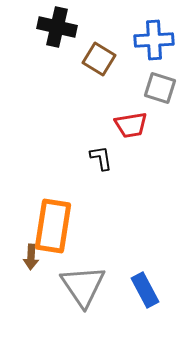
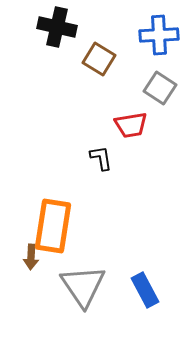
blue cross: moved 5 px right, 5 px up
gray square: rotated 16 degrees clockwise
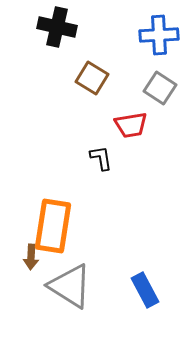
brown square: moved 7 px left, 19 px down
gray triangle: moved 13 px left; rotated 24 degrees counterclockwise
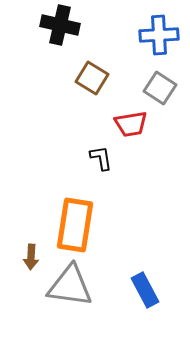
black cross: moved 3 px right, 2 px up
red trapezoid: moved 1 px up
orange rectangle: moved 22 px right, 1 px up
gray triangle: rotated 24 degrees counterclockwise
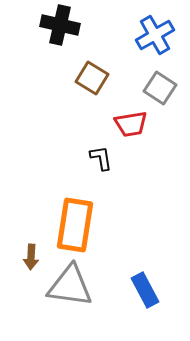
blue cross: moved 4 px left; rotated 27 degrees counterclockwise
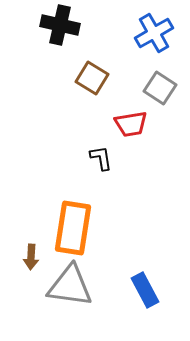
blue cross: moved 1 px left, 2 px up
orange rectangle: moved 2 px left, 3 px down
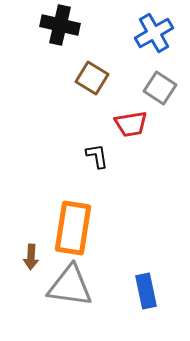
black L-shape: moved 4 px left, 2 px up
blue rectangle: moved 1 px right, 1 px down; rotated 16 degrees clockwise
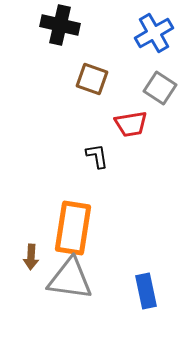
brown square: moved 1 px down; rotated 12 degrees counterclockwise
gray triangle: moved 7 px up
